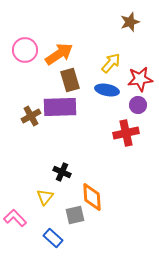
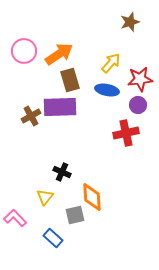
pink circle: moved 1 px left, 1 px down
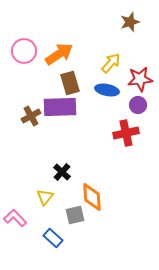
brown rectangle: moved 3 px down
black cross: rotated 18 degrees clockwise
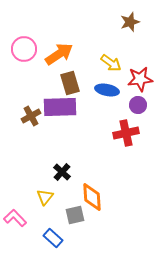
pink circle: moved 2 px up
yellow arrow: rotated 85 degrees clockwise
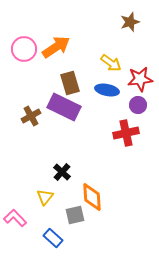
orange arrow: moved 3 px left, 7 px up
purple rectangle: moved 4 px right; rotated 28 degrees clockwise
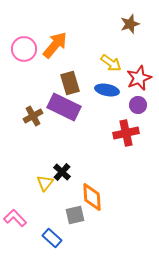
brown star: moved 2 px down
orange arrow: moved 1 px left, 2 px up; rotated 16 degrees counterclockwise
red star: moved 1 px left, 1 px up; rotated 15 degrees counterclockwise
brown cross: moved 2 px right
yellow triangle: moved 14 px up
blue rectangle: moved 1 px left
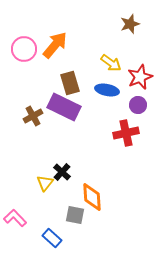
red star: moved 1 px right, 1 px up
gray square: rotated 24 degrees clockwise
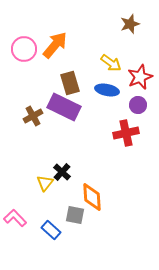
blue rectangle: moved 1 px left, 8 px up
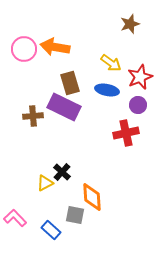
orange arrow: moved 2 px down; rotated 120 degrees counterclockwise
brown cross: rotated 24 degrees clockwise
yellow triangle: rotated 24 degrees clockwise
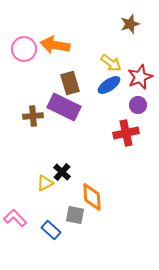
orange arrow: moved 2 px up
blue ellipse: moved 2 px right, 5 px up; rotated 45 degrees counterclockwise
